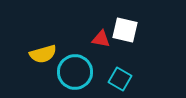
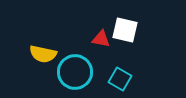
yellow semicircle: rotated 28 degrees clockwise
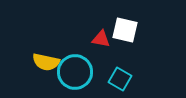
yellow semicircle: moved 3 px right, 8 px down
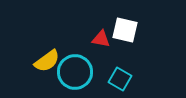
yellow semicircle: moved 1 px right, 1 px up; rotated 48 degrees counterclockwise
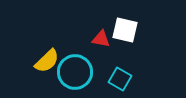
yellow semicircle: rotated 8 degrees counterclockwise
